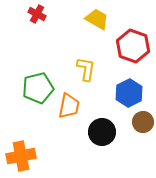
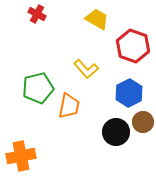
yellow L-shape: rotated 130 degrees clockwise
black circle: moved 14 px right
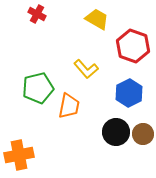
brown circle: moved 12 px down
orange cross: moved 2 px left, 1 px up
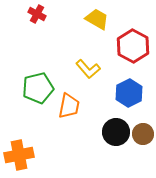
red hexagon: rotated 8 degrees clockwise
yellow L-shape: moved 2 px right
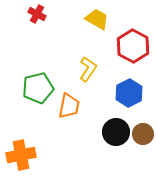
yellow L-shape: rotated 105 degrees counterclockwise
orange cross: moved 2 px right
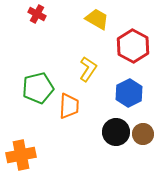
orange trapezoid: rotated 8 degrees counterclockwise
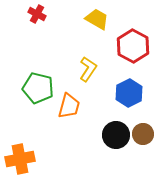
green pentagon: rotated 28 degrees clockwise
orange trapezoid: rotated 12 degrees clockwise
black circle: moved 3 px down
orange cross: moved 1 px left, 4 px down
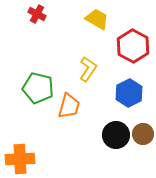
orange cross: rotated 8 degrees clockwise
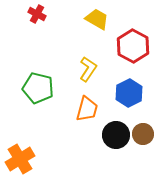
orange trapezoid: moved 18 px right, 3 px down
orange cross: rotated 28 degrees counterclockwise
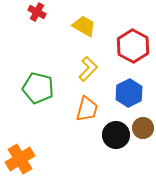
red cross: moved 2 px up
yellow trapezoid: moved 13 px left, 7 px down
yellow L-shape: rotated 10 degrees clockwise
brown circle: moved 6 px up
